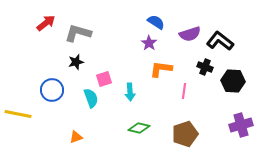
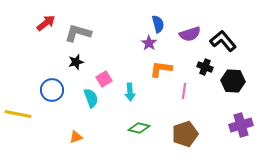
blue semicircle: moved 2 px right, 2 px down; rotated 42 degrees clockwise
black L-shape: moved 3 px right; rotated 12 degrees clockwise
pink square: rotated 14 degrees counterclockwise
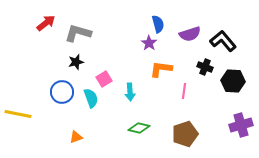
blue circle: moved 10 px right, 2 px down
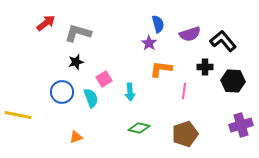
black cross: rotated 21 degrees counterclockwise
yellow line: moved 1 px down
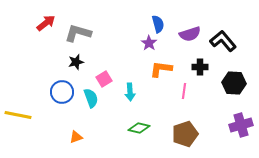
black cross: moved 5 px left
black hexagon: moved 1 px right, 2 px down
